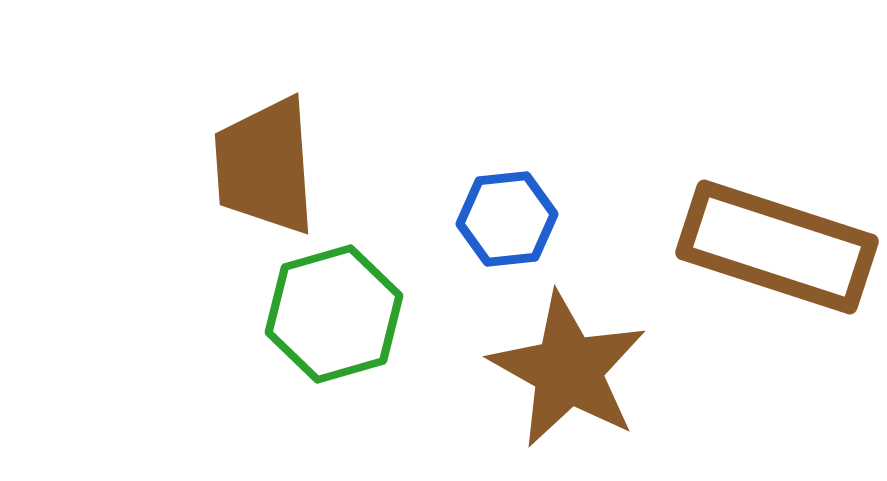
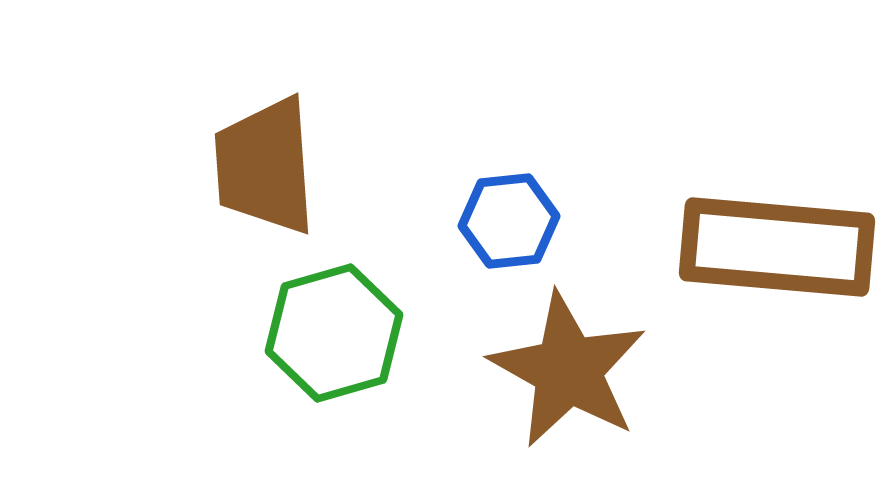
blue hexagon: moved 2 px right, 2 px down
brown rectangle: rotated 13 degrees counterclockwise
green hexagon: moved 19 px down
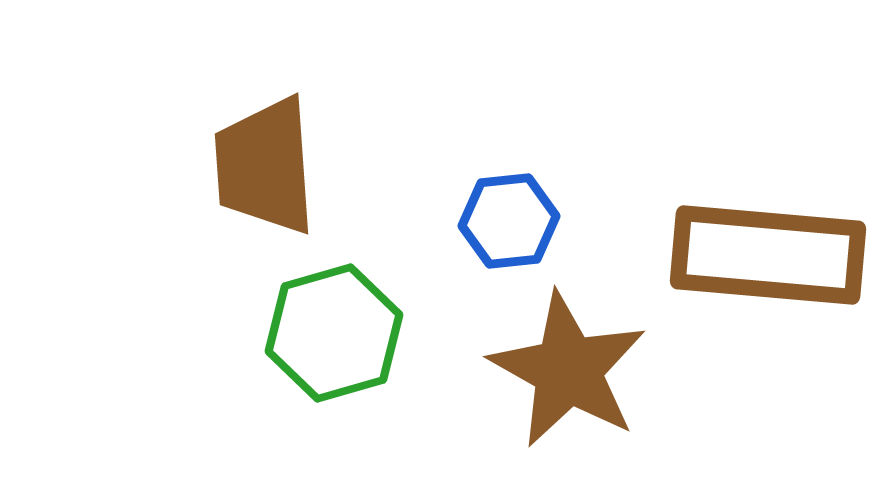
brown rectangle: moved 9 px left, 8 px down
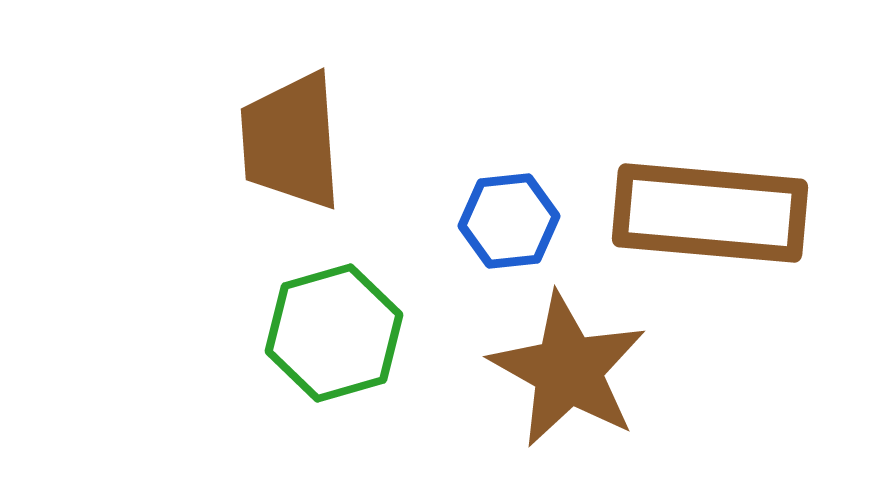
brown trapezoid: moved 26 px right, 25 px up
brown rectangle: moved 58 px left, 42 px up
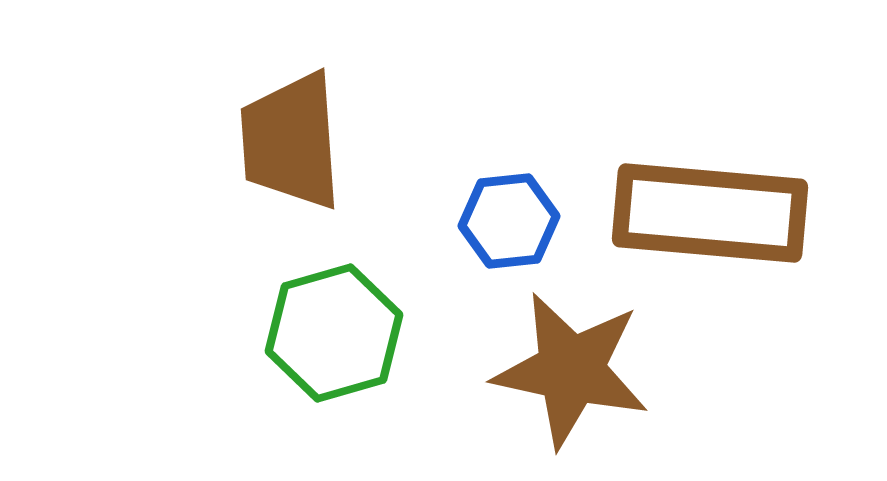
brown star: moved 3 px right; rotated 17 degrees counterclockwise
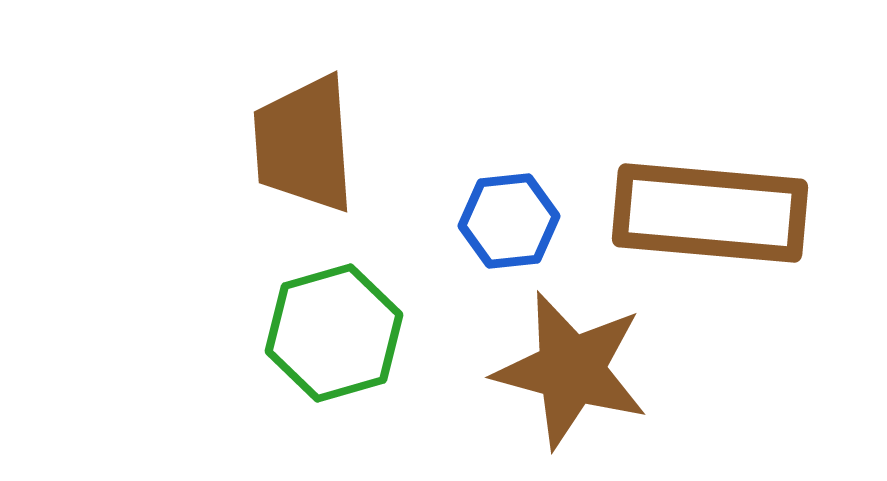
brown trapezoid: moved 13 px right, 3 px down
brown star: rotated 3 degrees clockwise
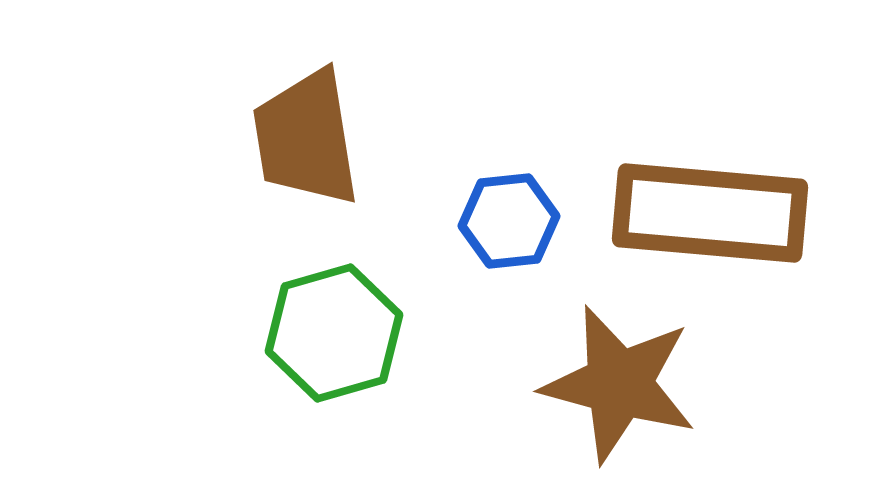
brown trapezoid: moved 2 px right, 6 px up; rotated 5 degrees counterclockwise
brown star: moved 48 px right, 14 px down
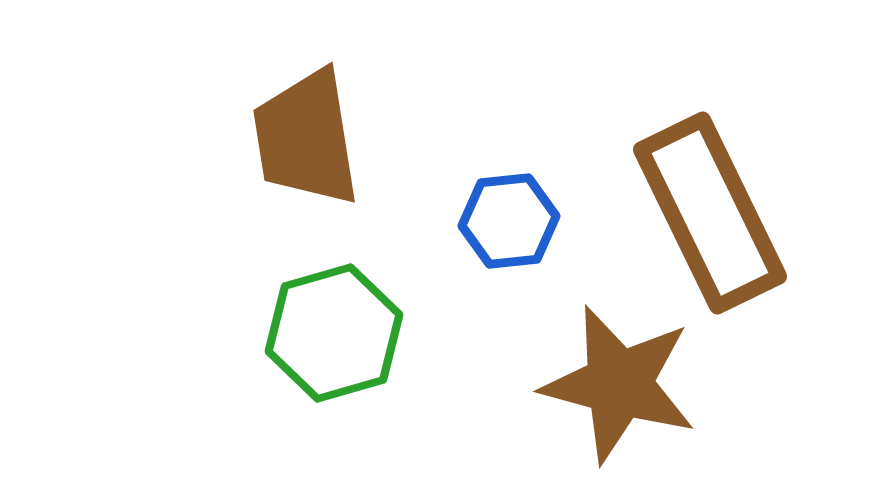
brown rectangle: rotated 59 degrees clockwise
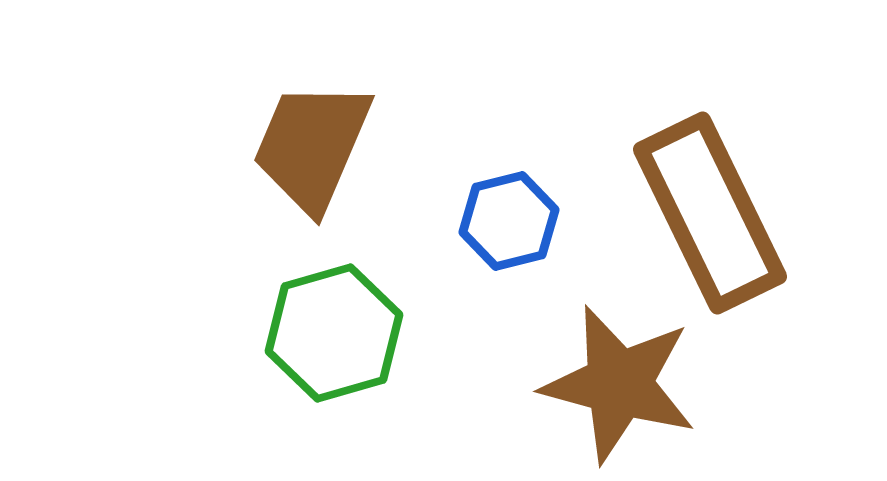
brown trapezoid: moved 6 px right, 8 px down; rotated 32 degrees clockwise
blue hexagon: rotated 8 degrees counterclockwise
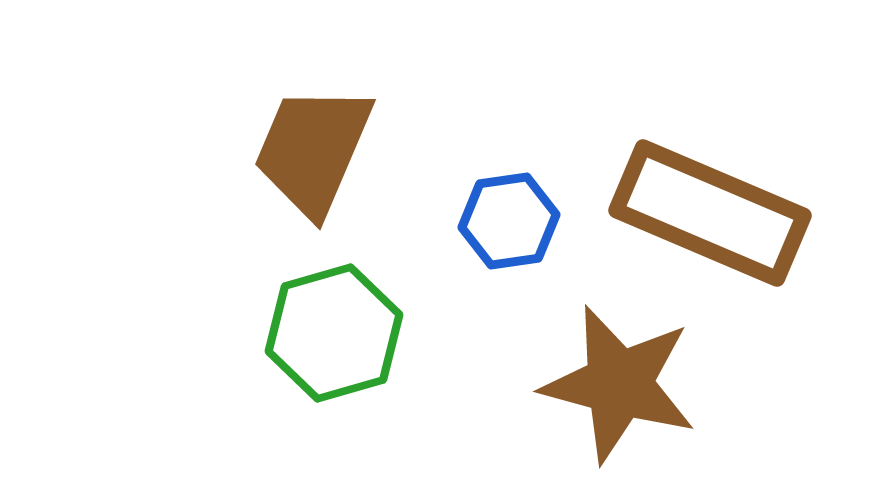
brown trapezoid: moved 1 px right, 4 px down
brown rectangle: rotated 41 degrees counterclockwise
blue hexagon: rotated 6 degrees clockwise
